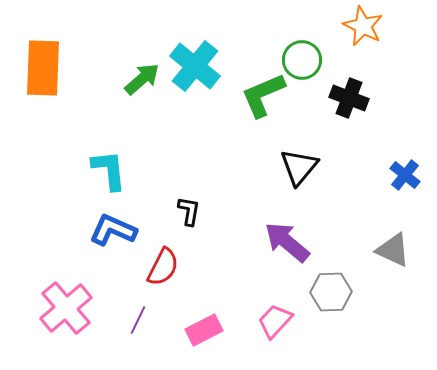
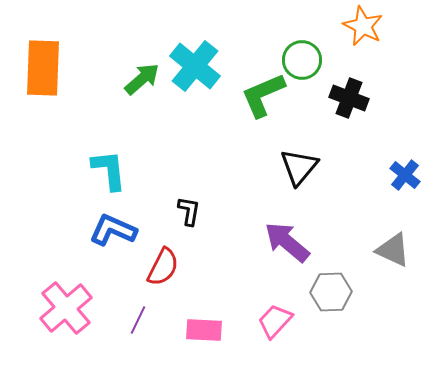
pink rectangle: rotated 30 degrees clockwise
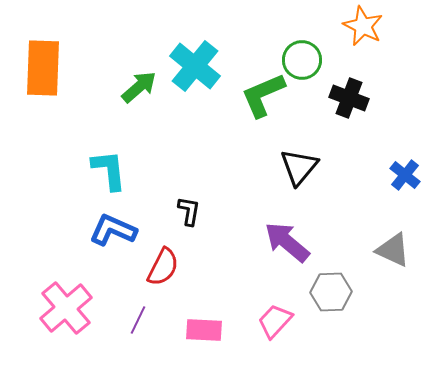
green arrow: moved 3 px left, 8 px down
